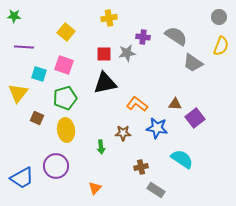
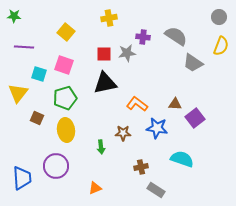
cyan semicircle: rotated 15 degrees counterclockwise
blue trapezoid: rotated 65 degrees counterclockwise
orange triangle: rotated 24 degrees clockwise
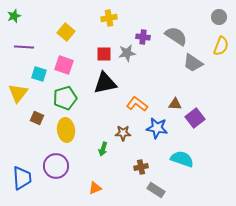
green star: rotated 24 degrees counterclockwise
green arrow: moved 2 px right, 2 px down; rotated 24 degrees clockwise
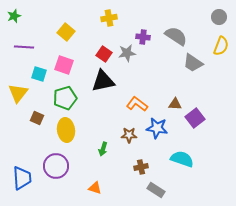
red square: rotated 35 degrees clockwise
black triangle: moved 2 px left, 2 px up
brown star: moved 6 px right, 2 px down
orange triangle: rotated 40 degrees clockwise
